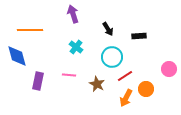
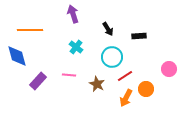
purple rectangle: rotated 30 degrees clockwise
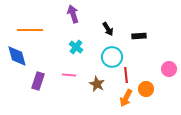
red line: moved 1 px right, 1 px up; rotated 63 degrees counterclockwise
purple rectangle: rotated 24 degrees counterclockwise
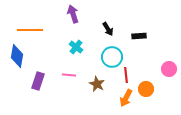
blue diamond: rotated 25 degrees clockwise
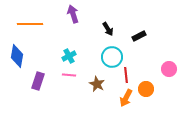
orange line: moved 6 px up
black rectangle: rotated 24 degrees counterclockwise
cyan cross: moved 7 px left, 9 px down; rotated 24 degrees clockwise
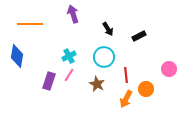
cyan circle: moved 8 px left
pink line: rotated 64 degrees counterclockwise
purple rectangle: moved 11 px right
orange arrow: moved 1 px down
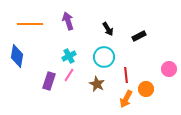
purple arrow: moved 5 px left, 7 px down
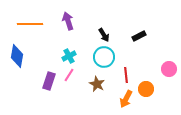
black arrow: moved 4 px left, 6 px down
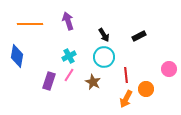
brown star: moved 4 px left, 2 px up
